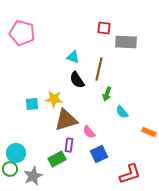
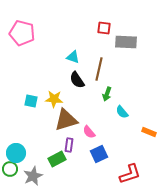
cyan square: moved 1 px left, 3 px up; rotated 16 degrees clockwise
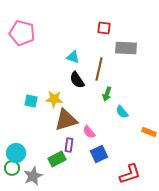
gray rectangle: moved 6 px down
green circle: moved 2 px right, 1 px up
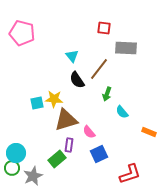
cyan triangle: moved 1 px left, 1 px up; rotated 32 degrees clockwise
brown line: rotated 25 degrees clockwise
cyan square: moved 6 px right, 2 px down; rotated 24 degrees counterclockwise
green rectangle: rotated 12 degrees counterclockwise
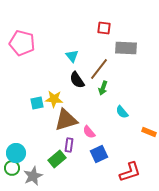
pink pentagon: moved 10 px down
green arrow: moved 4 px left, 6 px up
red L-shape: moved 2 px up
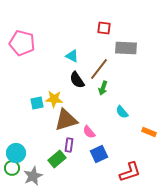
cyan triangle: rotated 24 degrees counterclockwise
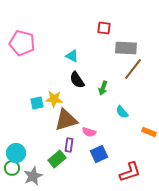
brown line: moved 34 px right
pink semicircle: rotated 32 degrees counterclockwise
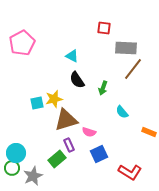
pink pentagon: rotated 30 degrees clockwise
yellow star: rotated 18 degrees counterclockwise
purple rectangle: rotated 32 degrees counterclockwise
red L-shape: rotated 50 degrees clockwise
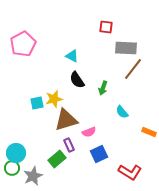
red square: moved 2 px right, 1 px up
pink pentagon: moved 1 px right, 1 px down
pink semicircle: rotated 40 degrees counterclockwise
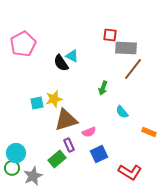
red square: moved 4 px right, 8 px down
black semicircle: moved 16 px left, 17 px up
